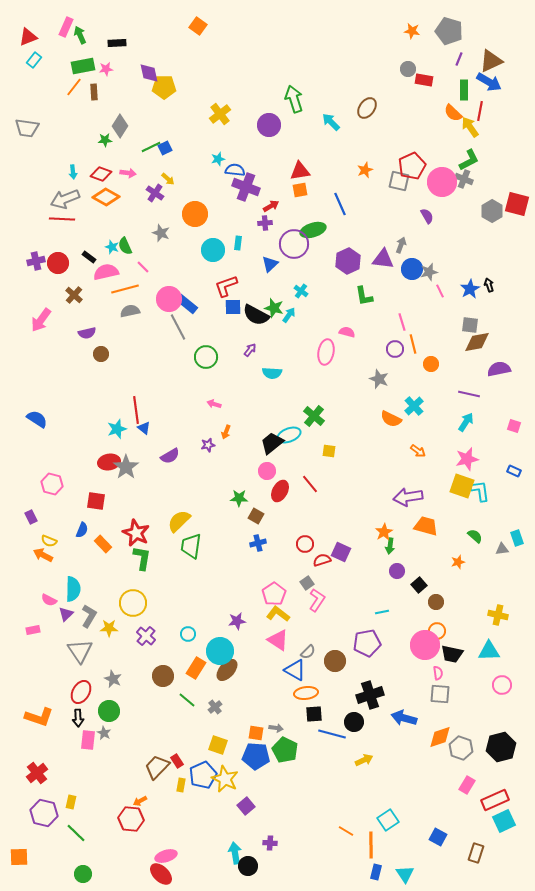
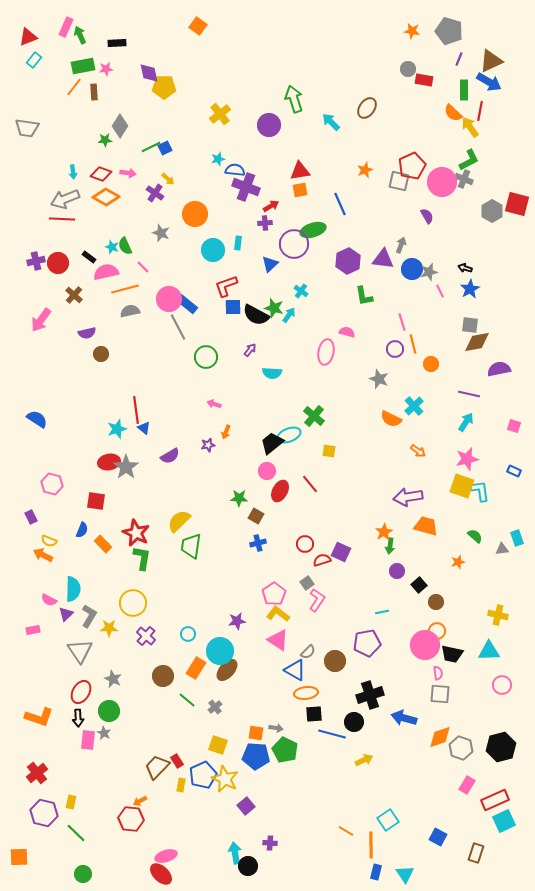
black arrow at (489, 285): moved 24 px left, 17 px up; rotated 56 degrees counterclockwise
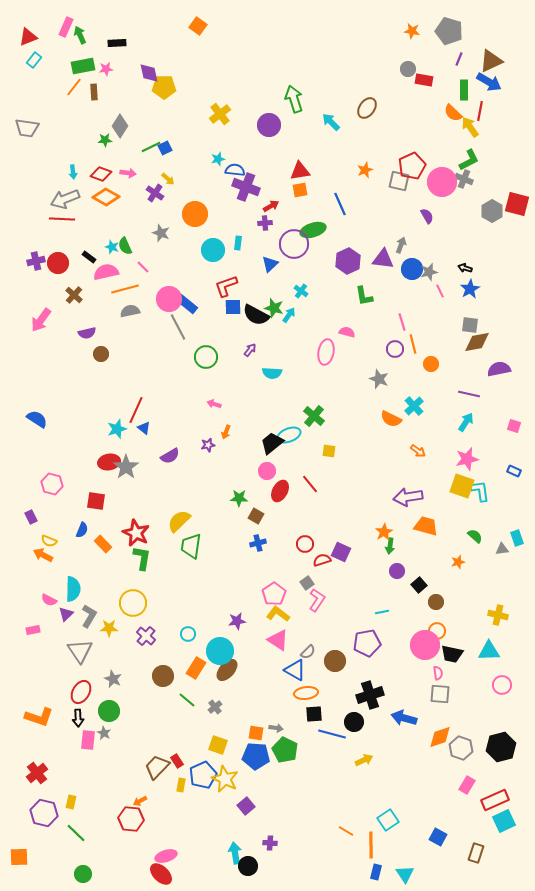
red line at (136, 410): rotated 32 degrees clockwise
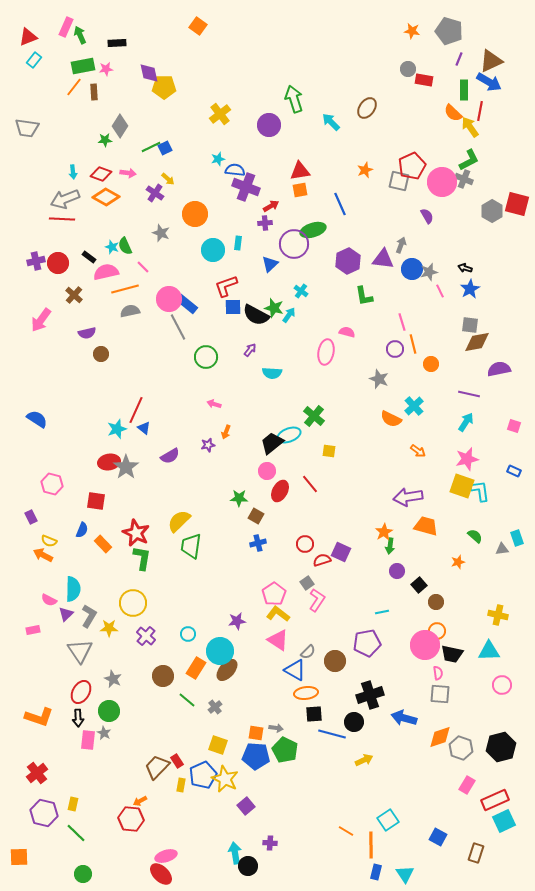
yellow rectangle at (71, 802): moved 2 px right, 2 px down
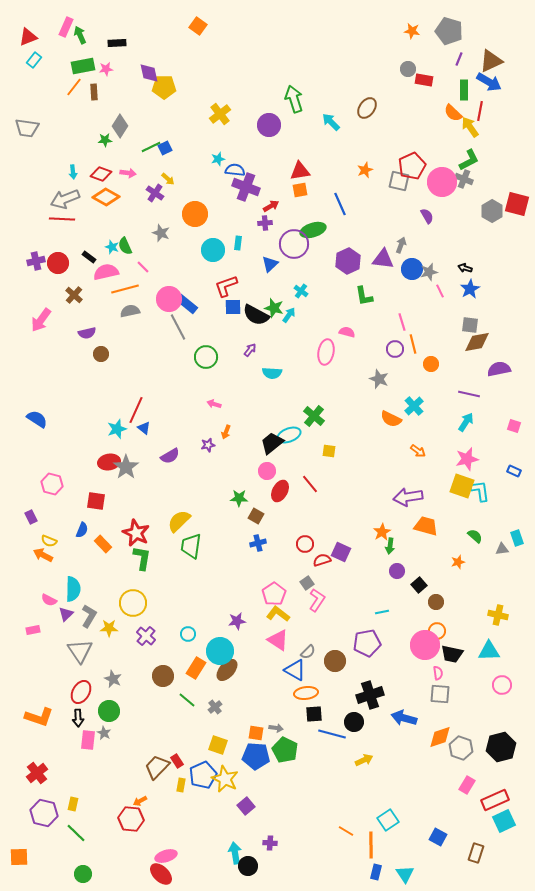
orange star at (384, 532): moved 2 px left
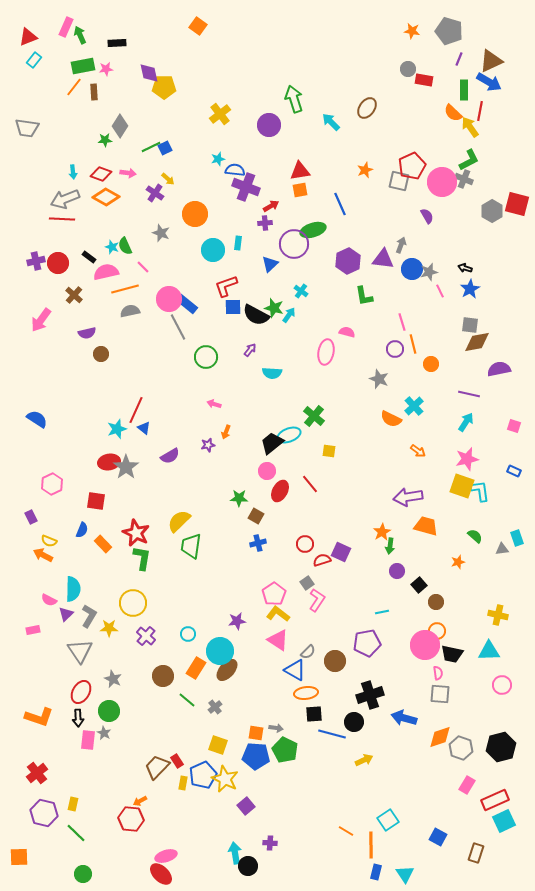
pink hexagon at (52, 484): rotated 20 degrees clockwise
yellow rectangle at (181, 785): moved 2 px right, 2 px up
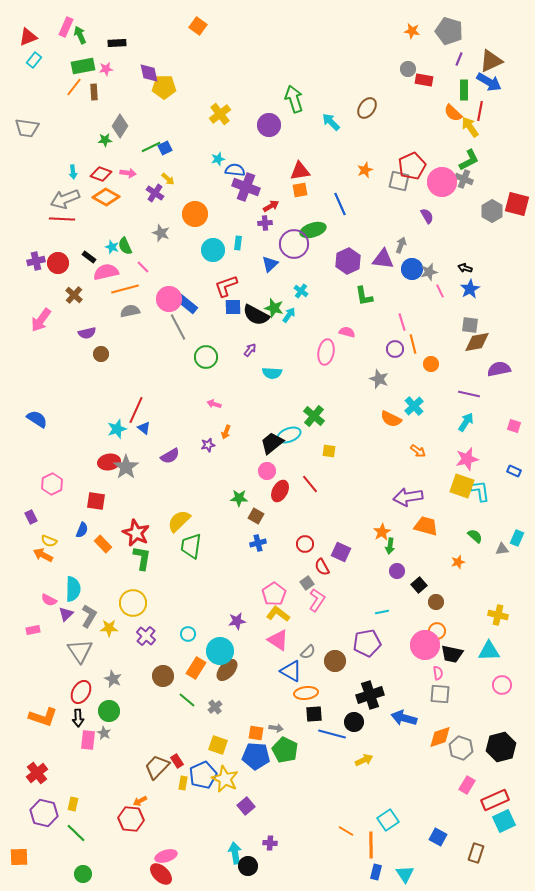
cyan rectangle at (517, 538): rotated 42 degrees clockwise
red semicircle at (322, 560): moved 7 px down; rotated 102 degrees counterclockwise
blue triangle at (295, 670): moved 4 px left, 1 px down
orange L-shape at (39, 717): moved 4 px right
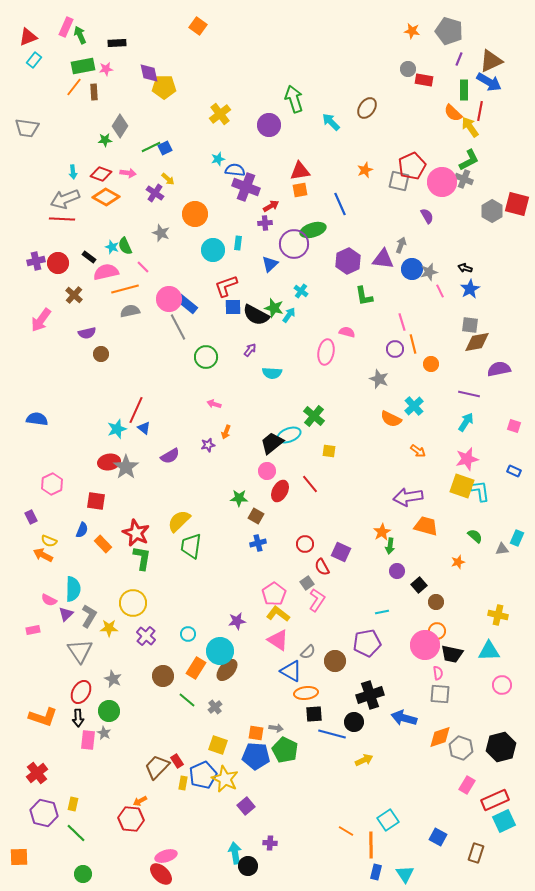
blue semicircle at (37, 419): rotated 25 degrees counterclockwise
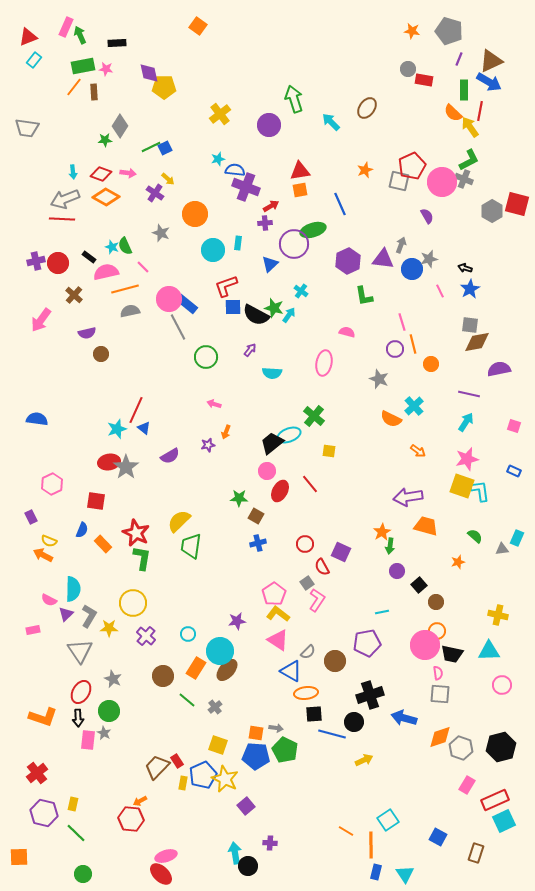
pink star at (106, 69): rotated 16 degrees clockwise
gray star at (429, 272): moved 13 px up
pink ellipse at (326, 352): moved 2 px left, 11 px down
